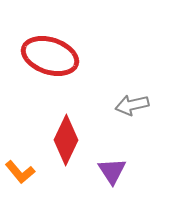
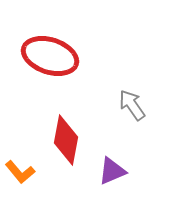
gray arrow: rotated 68 degrees clockwise
red diamond: rotated 15 degrees counterclockwise
purple triangle: rotated 40 degrees clockwise
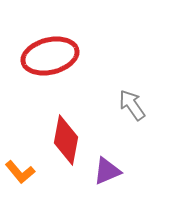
red ellipse: rotated 32 degrees counterclockwise
purple triangle: moved 5 px left
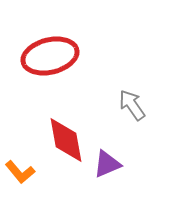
red diamond: rotated 21 degrees counterclockwise
purple triangle: moved 7 px up
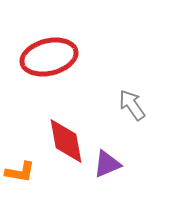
red ellipse: moved 1 px left, 1 px down
red diamond: moved 1 px down
orange L-shape: rotated 40 degrees counterclockwise
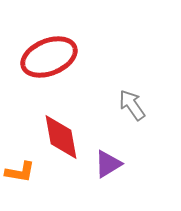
red ellipse: rotated 8 degrees counterclockwise
red diamond: moved 5 px left, 4 px up
purple triangle: moved 1 px right; rotated 8 degrees counterclockwise
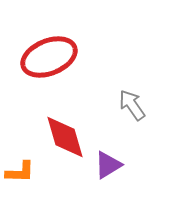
red diamond: moved 4 px right; rotated 6 degrees counterclockwise
purple triangle: moved 1 px down
orange L-shape: rotated 8 degrees counterclockwise
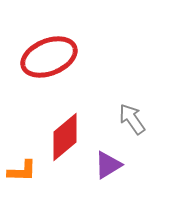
gray arrow: moved 14 px down
red diamond: rotated 66 degrees clockwise
orange L-shape: moved 2 px right, 1 px up
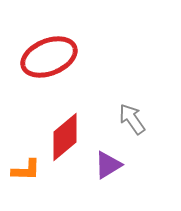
orange L-shape: moved 4 px right, 1 px up
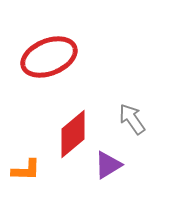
red diamond: moved 8 px right, 3 px up
